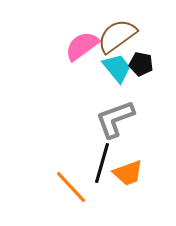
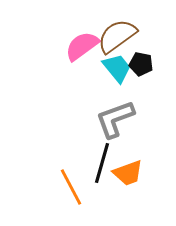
orange line: rotated 15 degrees clockwise
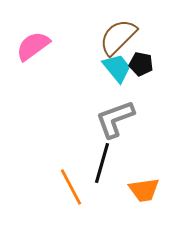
brown semicircle: moved 1 px right, 1 px down; rotated 9 degrees counterclockwise
pink semicircle: moved 49 px left
orange trapezoid: moved 16 px right, 17 px down; rotated 12 degrees clockwise
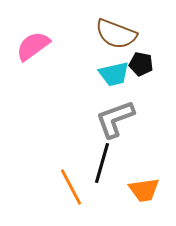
brown semicircle: moved 2 px left, 3 px up; rotated 114 degrees counterclockwise
cyan trapezoid: moved 3 px left, 6 px down; rotated 116 degrees clockwise
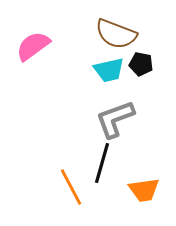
cyan trapezoid: moved 5 px left, 4 px up
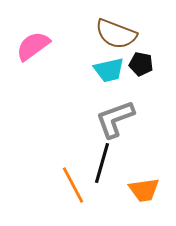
orange line: moved 2 px right, 2 px up
